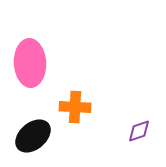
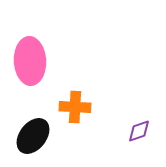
pink ellipse: moved 2 px up
black ellipse: rotated 12 degrees counterclockwise
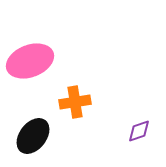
pink ellipse: rotated 72 degrees clockwise
orange cross: moved 5 px up; rotated 12 degrees counterclockwise
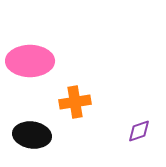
pink ellipse: rotated 21 degrees clockwise
black ellipse: moved 1 px left, 1 px up; rotated 60 degrees clockwise
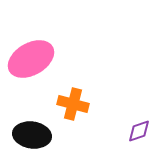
pink ellipse: moved 1 px right, 2 px up; rotated 30 degrees counterclockwise
orange cross: moved 2 px left, 2 px down; rotated 24 degrees clockwise
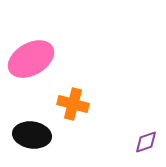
purple diamond: moved 7 px right, 11 px down
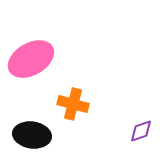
purple diamond: moved 5 px left, 11 px up
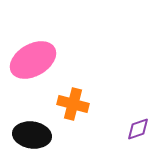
pink ellipse: moved 2 px right, 1 px down
purple diamond: moved 3 px left, 2 px up
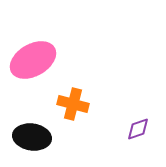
black ellipse: moved 2 px down
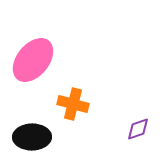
pink ellipse: rotated 21 degrees counterclockwise
black ellipse: rotated 9 degrees counterclockwise
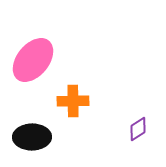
orange cross: moved 3 px up; rotated 16 degrees counterclockwise
purple diamond: rotated 15 degrees counterclockwise
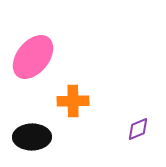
pink ellipse: moved 3 px up
purple diamond: rotated 10 degrees clockwise
